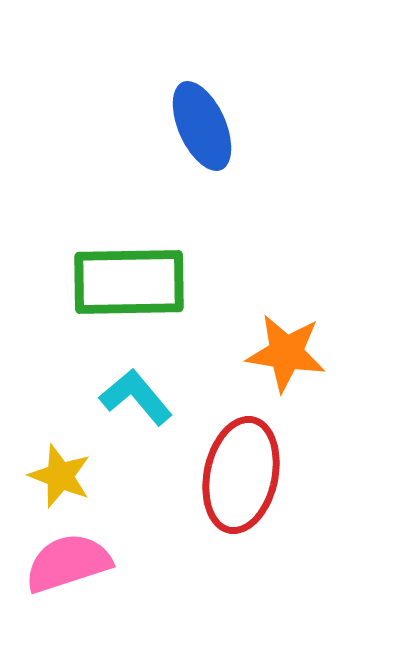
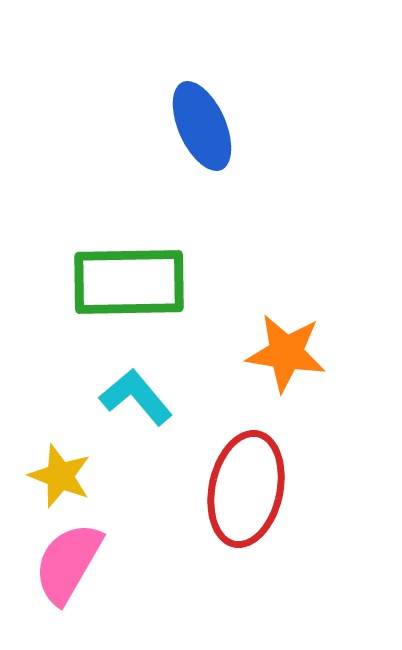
red ellipse: moved 5 px right, 14 px down
pink semicircle: rotated 42 degrees counterclockwise
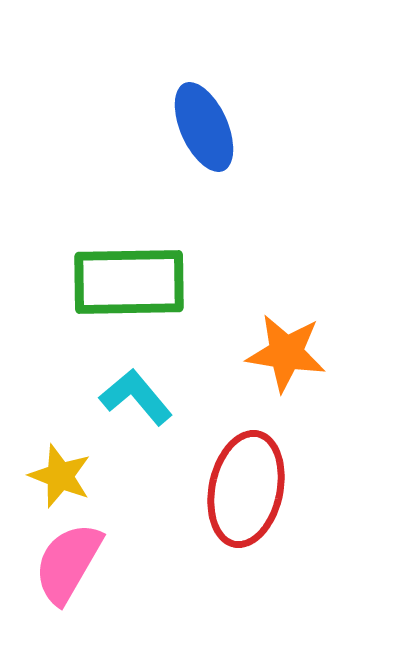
blue ellipse: moved 2 px right, 1 px down
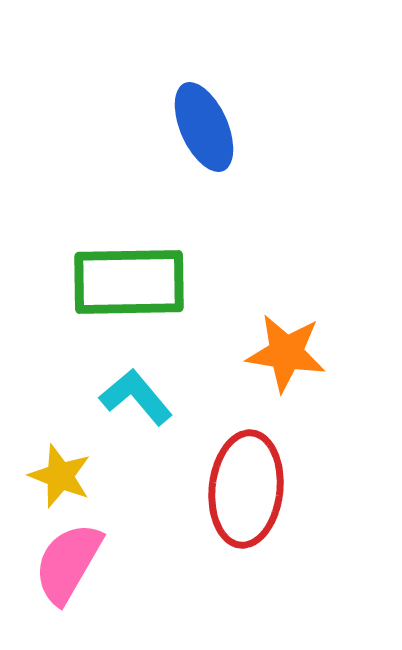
red ellipse: rotated 6 degrees counterclockwise
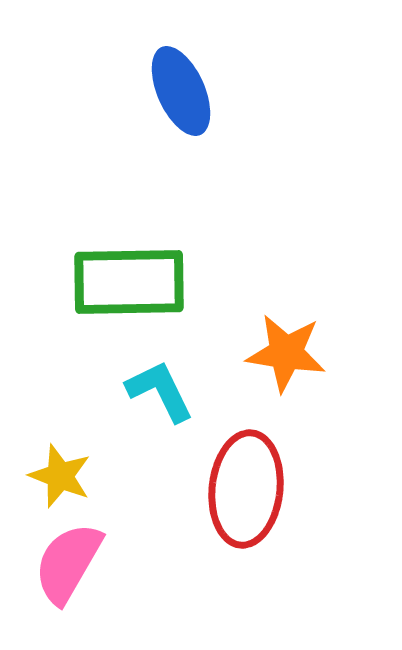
blue ellipse: moved 23 px left, 36 px up
cyan L-shape: moved 24 px right, 6 px up; rotated 14 degrees clockwise
